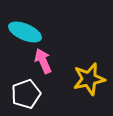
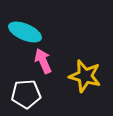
yellow star: moved 4 px left, 3 px up; rotated 28 degrees clockwise
white pentagon: rotated 16 degrees clockwise
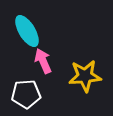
cyan ellipse: moved 2 px right, 1 px up; rotated 36 degrees clockwise
yellow star: rotated 20 degrees counterclockwise
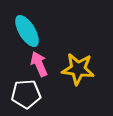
pink arrow: moved 4 px left, 3 px down
yellow star: moved 7 px left, 7 px up; rotated 12 degrees clockwise
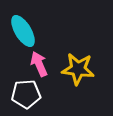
cyan ellipse: moved 4 px left
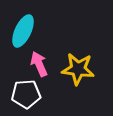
cyan ellipse: rotated 56 degrees clockwise
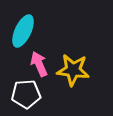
yellow star: moved 5 px left, 1 px down
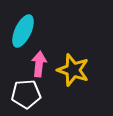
pink arrow: rotated 30 degrees clockwise
yellow star: rotated 12 degrees clockwise
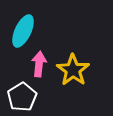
yellow star: rotated 16 degrees clockwise
white pentagon: moved 4 px left, 3 px down; rotated 28 degrees counterclockwise
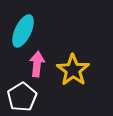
pink arrow: moved 2 px left
